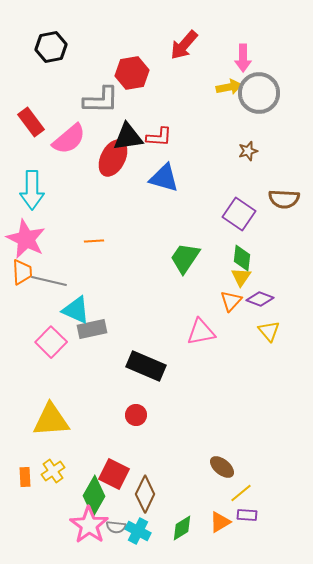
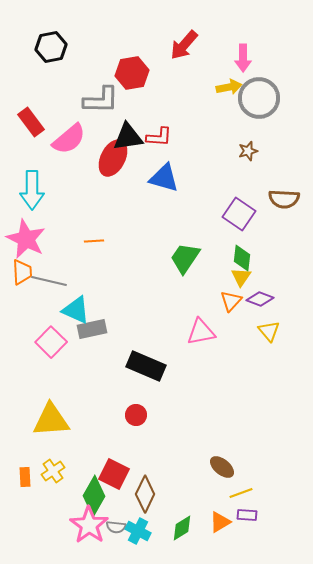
gray circle at (259, 93): moved 5 px down
yellow line at (241, 493): rotated 20 degrees clockwise
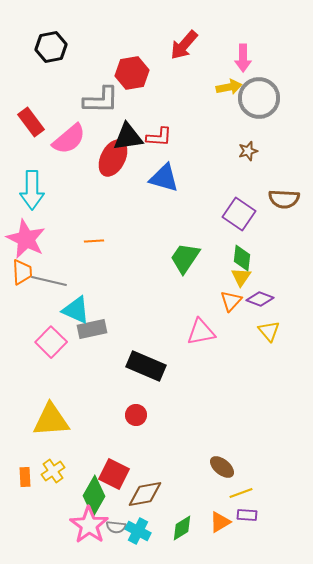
brown diamond at (145, 494): rotated 54 degrees clockwise
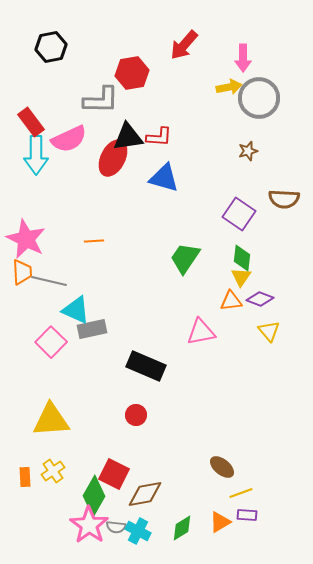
pink semicircle at (69, 139): rotated 15 degrees clockwise
cyan arrow at (32, 190): moved 4 px right, 35 px up
orange triangle at (231, 301): rotated 40 degrees clockwise
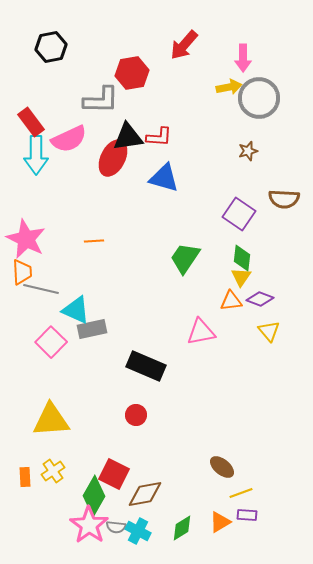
gray line at (49, 281): moved 8 px left, 8 px down
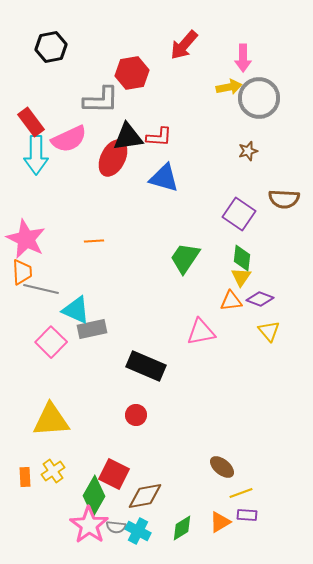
brown diamond at (145, 494): moved 2 px down
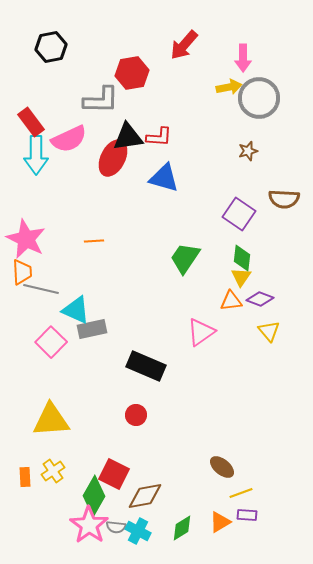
pink triangle at (201, 332): rotated 24 degrees counterclockwise
